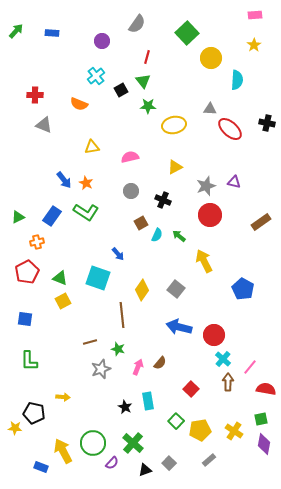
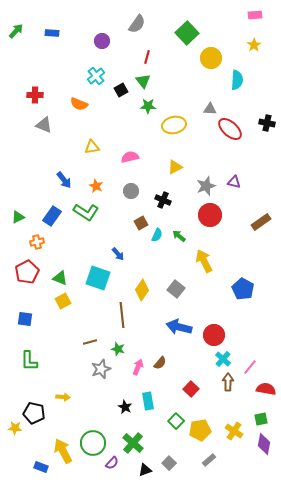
orange star at (86, 183): moved 10 px right, 3 px down
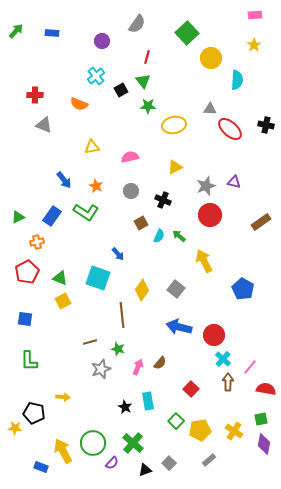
black cross at (267, 123): moved 1 px left, 2 px down
cyan semicircle at (157, 235): moved 2 px right, 1 px down
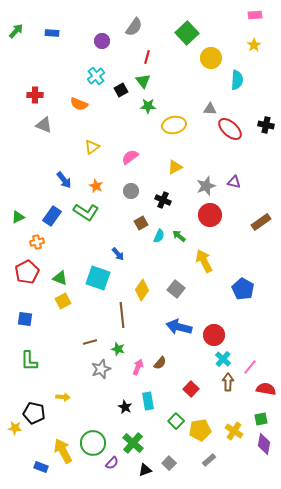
gray semicircle at (137, 24): moved 3 px left, 3 px down
yellow triangle at (92, 147): rotated 28 degrees counterclockwise
pink semicircle at (130, 157): rotated 24 degrees counterclockwise
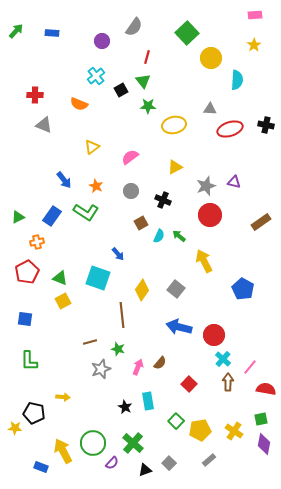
red ellipse at (230, 129): rotated 60 degrees counterclockwise
red square at (191, 389): moved 2 px left, 5 px up
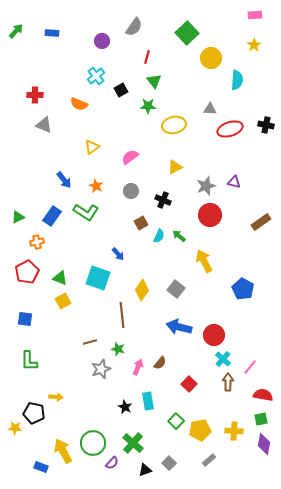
green triangle at (143, 81): moved 11 px right
red semicircle at (266, 389): moved 3 px left, 6 px down
yellow arrow at (63, 397): moved 7 px left
yellow cross at (234, 431): rotated 30 degrees counterclockwise
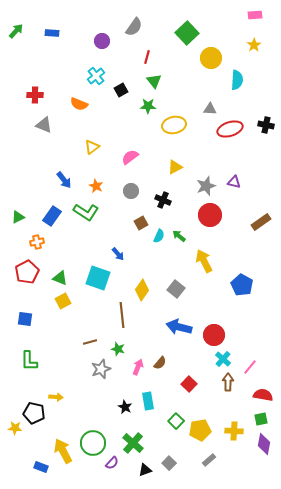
blue pentagon at (243, 289): moved 1 px left, 4 px up
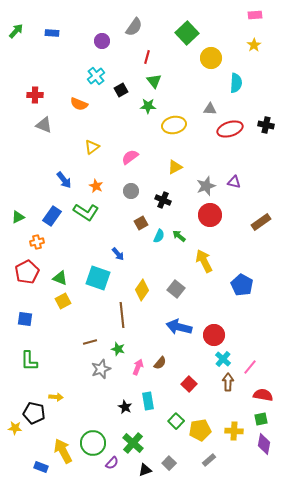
cyan semicircle at (237, 80): moved 1 px left, 3 px down
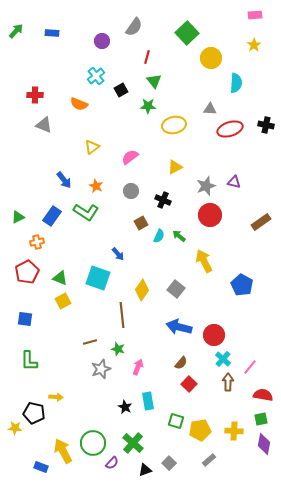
brown semicircle at (160, 363): moved 21 px right
green square at (176, 421): rotated 28 degrees counterclockwise
